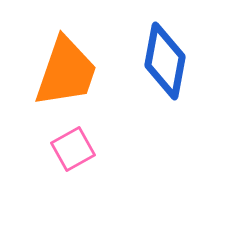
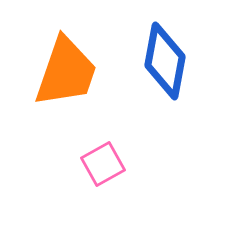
pink square: moved 30 px right, 15 px down
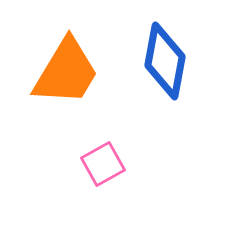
orange trapezoid: rotated 12 degrees clockwise
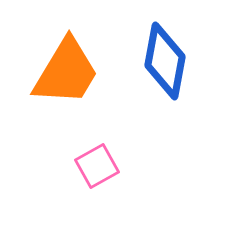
pink square: moved 6 px left, 2 px down
